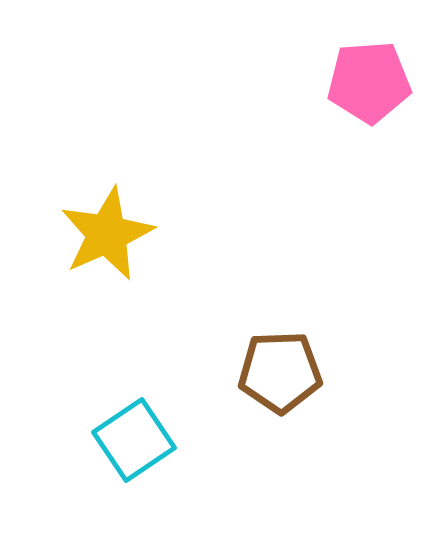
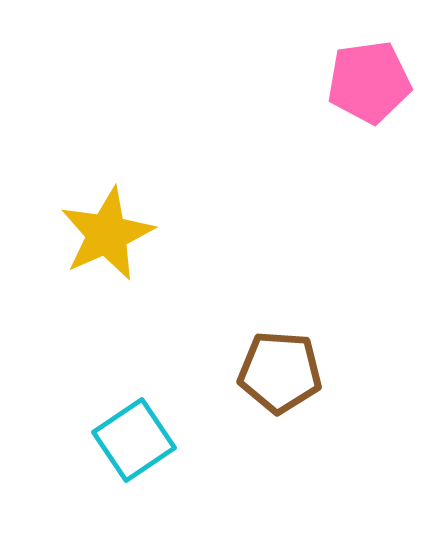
pink pentagon: rotated 4 degrees counterclockwise
brown pentagon: rotated 6 degrees clockwise
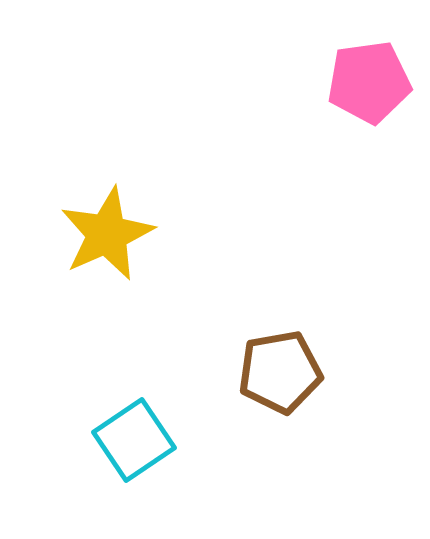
brown pentagon: rotated 14 degrees counterclockwise
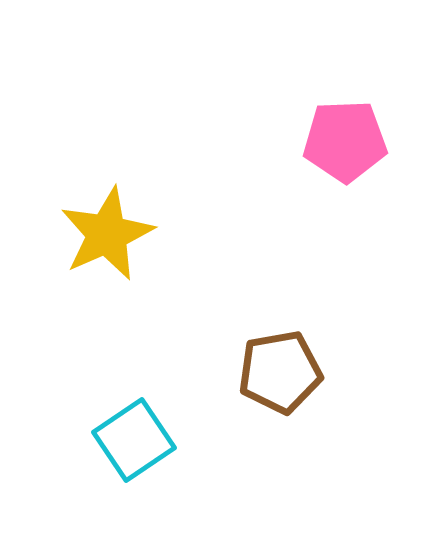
pink pentagon: moved 24 px left, 59 px down; rotated 6 degrees clockwise
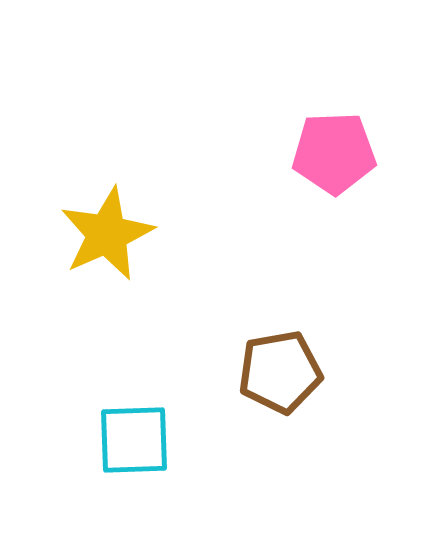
pink pentagon: moved 11 px left, 12 px down
cyan square: rotated 32 degrees clockwise
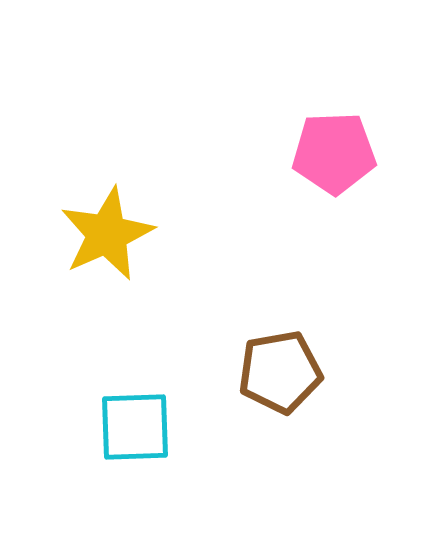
cyan square: moved 1 px right, 13 px up
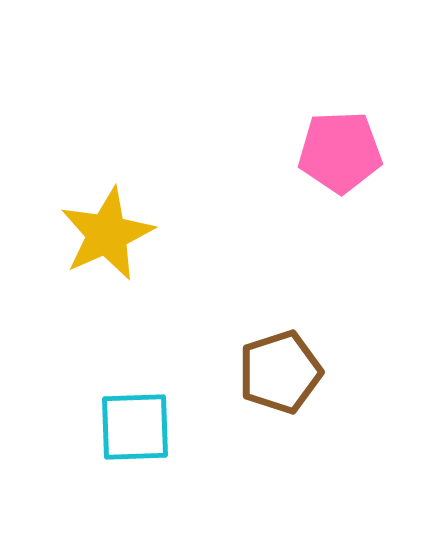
pink pentagon: moved 6 px right, 1 px up
brown pentagon: rotated 8 degrees counterclockwise
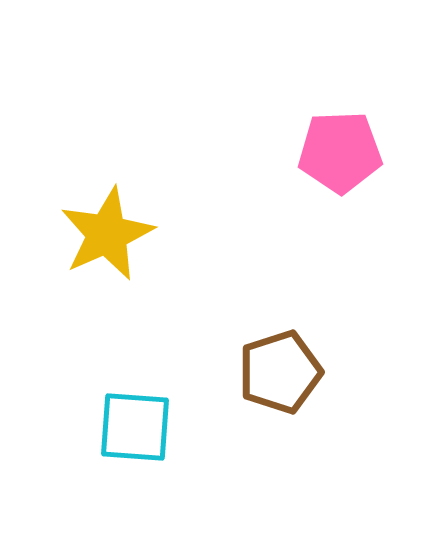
cyan square: rotated 6 degrees clockwise
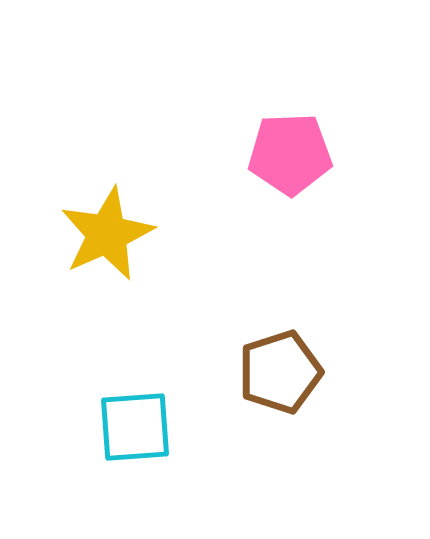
pink pentagon: moved 50 px left, 2 px down
cyan square: rotated 8 degrees counterclockwise
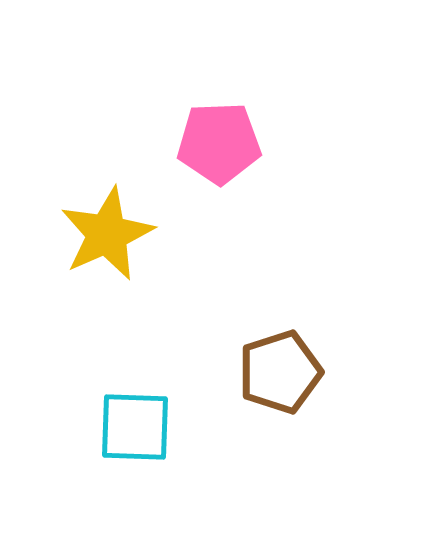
pink pentagon: moved 71 px left, 11 px up
cyan square: rotated 6 degrees clockwise
